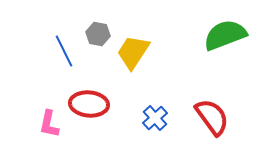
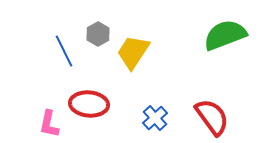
gray hexagon: rotated 20 degrees clockwise
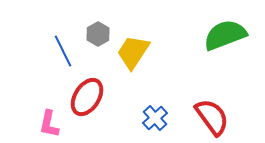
blue line: moved 1 px left
red ellipse: moved 2 px left, 7 px up; rotated 63 degrees counterclockwise
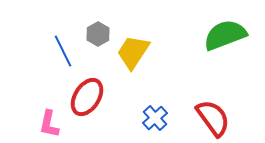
red semicircle: moved 1 px right, 1 px down
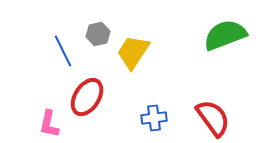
gray hexagon: rotated 15 degrees clockwise
blue cross: moved 1 px left; rotated 35 degrees clockwise
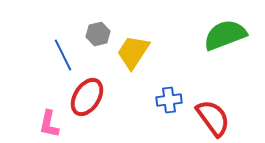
blue line: moved 4 px down
blue cross: moved 15 px right, 18 px up
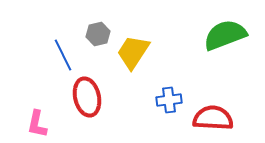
red ellipse: rotated 45 degrees counterclockwise
red semicircle: rotated 51 degrees counterclockwise
pink L-shape: moved 12 px left
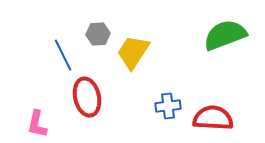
gray hexagon: rotated 10 degrees clockwise
blue cross: moved 1 px left, 6 px down
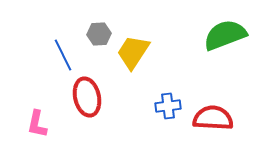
gray hexagon: moved 1 px right
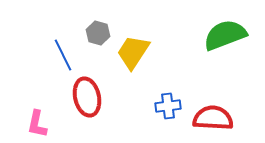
gray hexagon: moved 1 px left, 1 px up; rotated 20 degrees clockwise
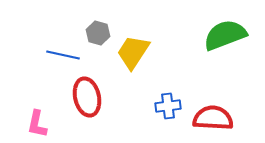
blue line: rotated 52 degrees counterclockwise
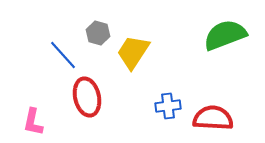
blue line: rotated 36 degrees clockwise
pink L-shape: moved 4 px left, 2 px up
